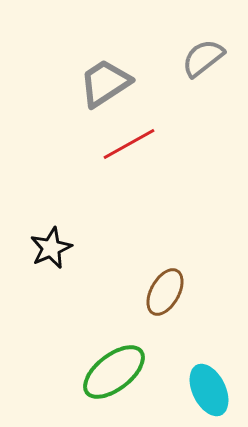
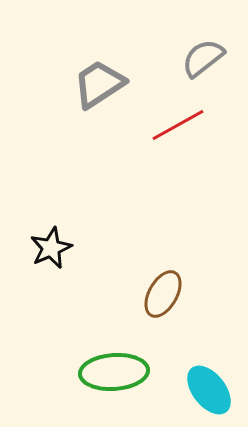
gray trapezoid: moved 6 px left, 1 px down
red line: moved 49 px right, 19 px up
brown ellipse: moved 2 px left, 2 px down
green ellipse: rotated 34 degrees clockwise
cyan ellipse: rotated 12 degrees counterclockwise
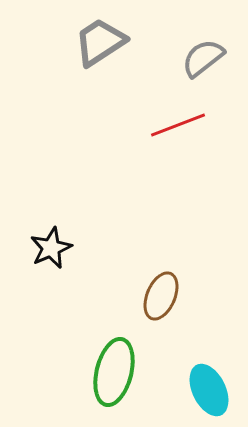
gray trapezoid: moved 1 px right, 42 px up
red line: rotated 8 degrees clockwise
brown ellipse: moved 2 px left, 2 px down; rotated 6 degrees counterclockwise
green ellipse: rotated 72 degrees counterclockwise
cyan ellipse: rotated 12 degrees clockwise
